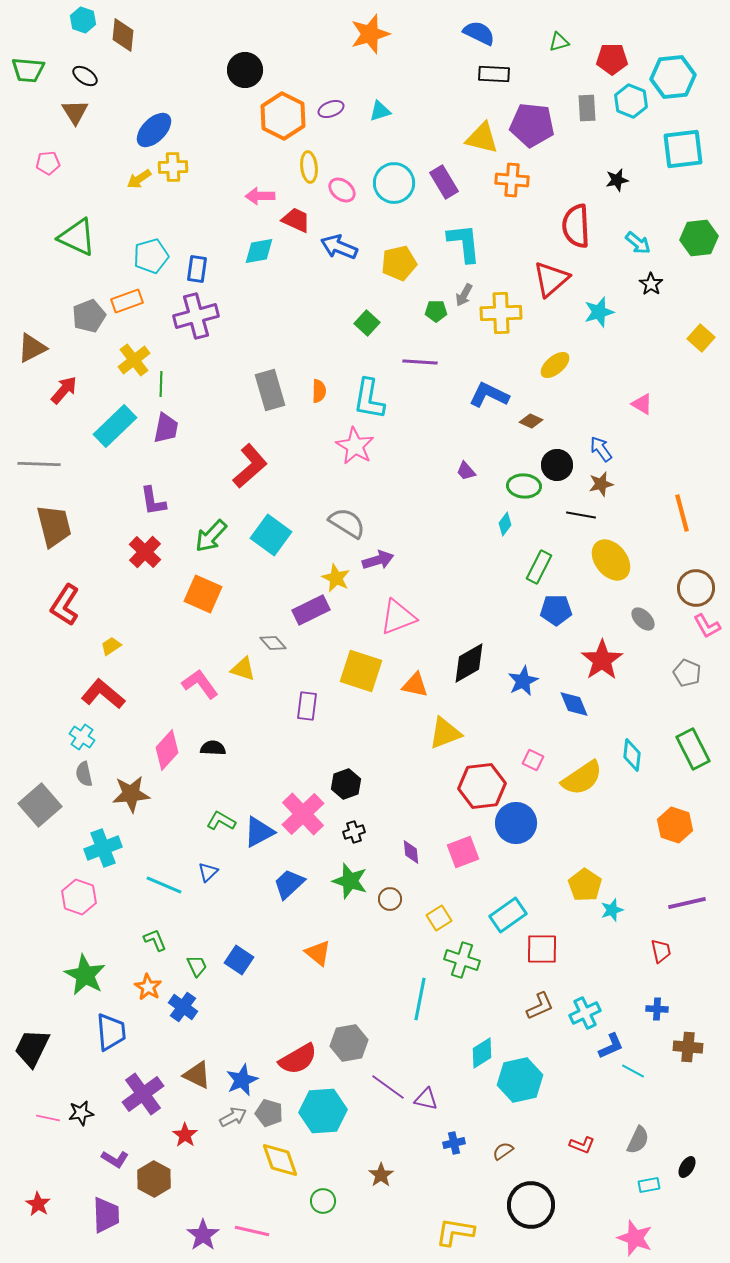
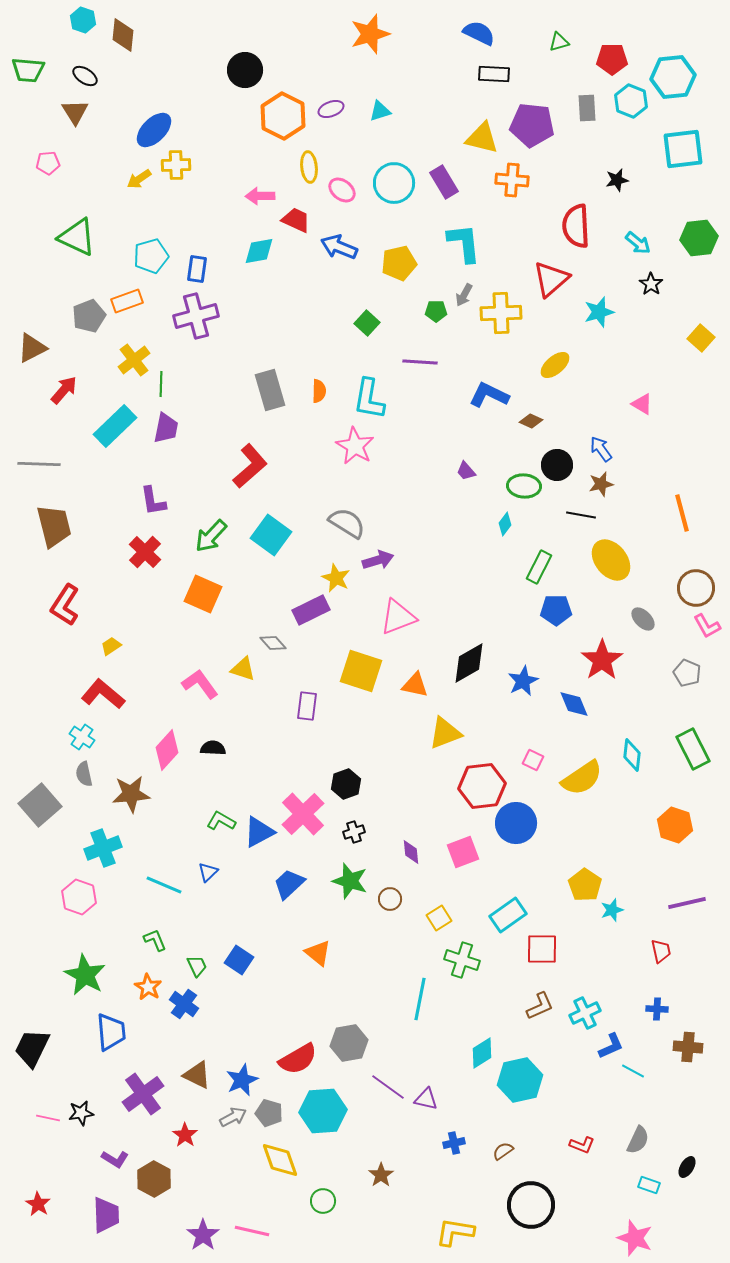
yellow cross at (173, 167): moved 3 px right, 2 px up
blue cross at (183, 1007): moved 1 px right, 3 px up
cyan rectangle at (649, 1185): rotated 30 degrees clockwise
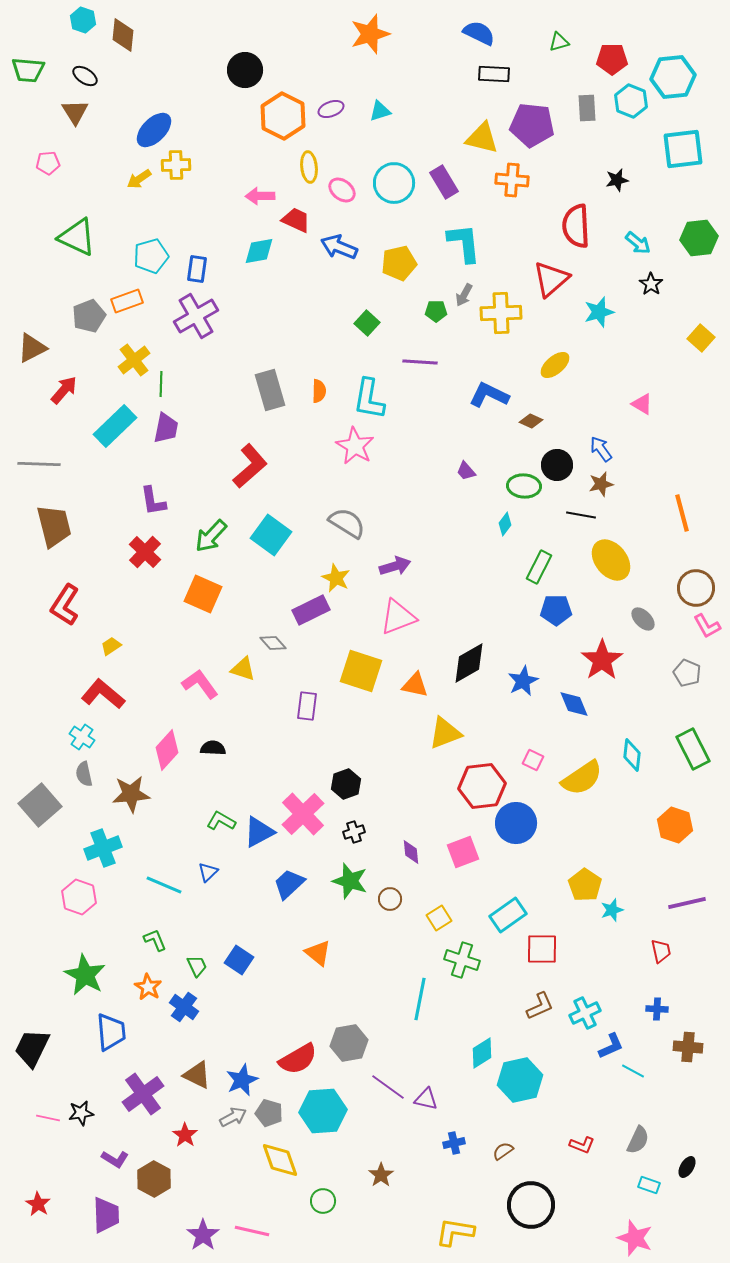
purple cross at (196, 316): rotated 15 degrees counterclockwise
purple arrow at (378, 560): moved 17 px right, 6 px down
blue cross at (184, 1004): moved 3 px down
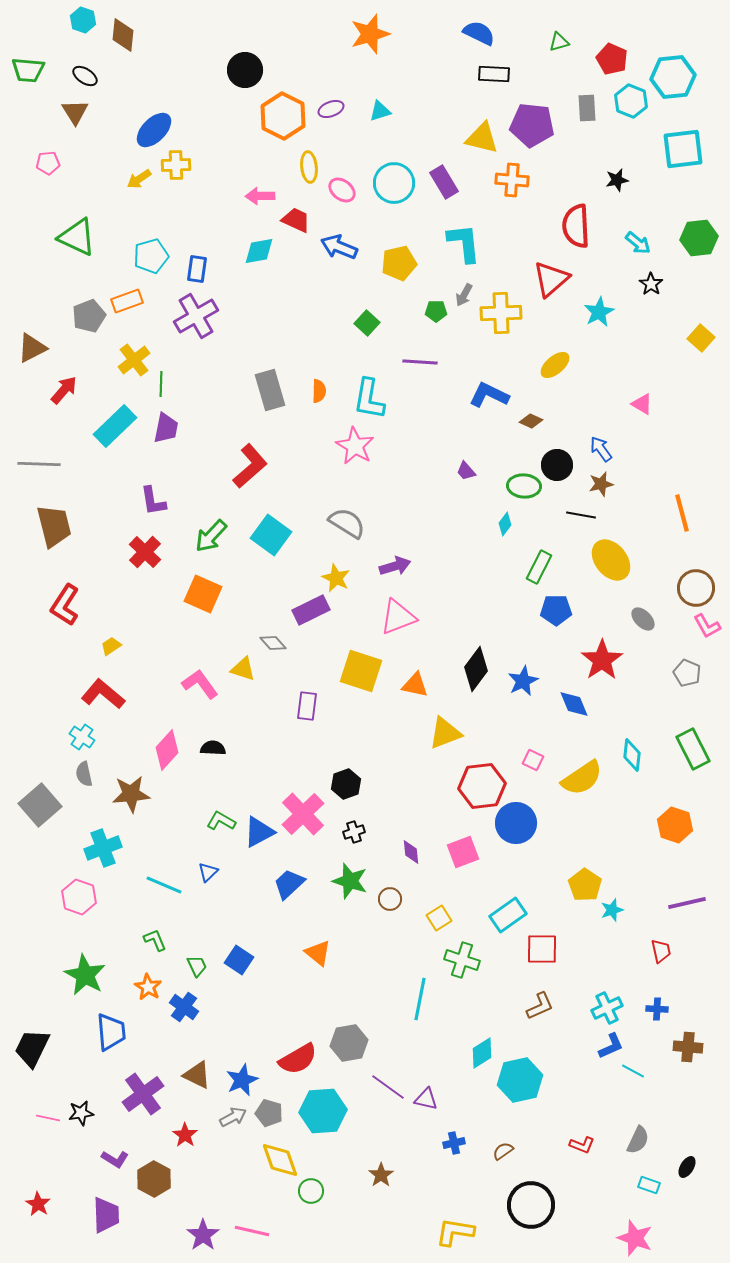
red pentagon at (612, 59): rotated 24 degrees clockwise
cyan star at (599, 312): rotated 12 degrees counterclockwise
black diamond at (469, 663): moved 7 px right, 6 px down; rotated 24 degrees counterclockwise
cyan cross at (585, 1013): moved 22 px right, 5 px up
green circle at (323, 1201): moved 12 px left, 10 px up
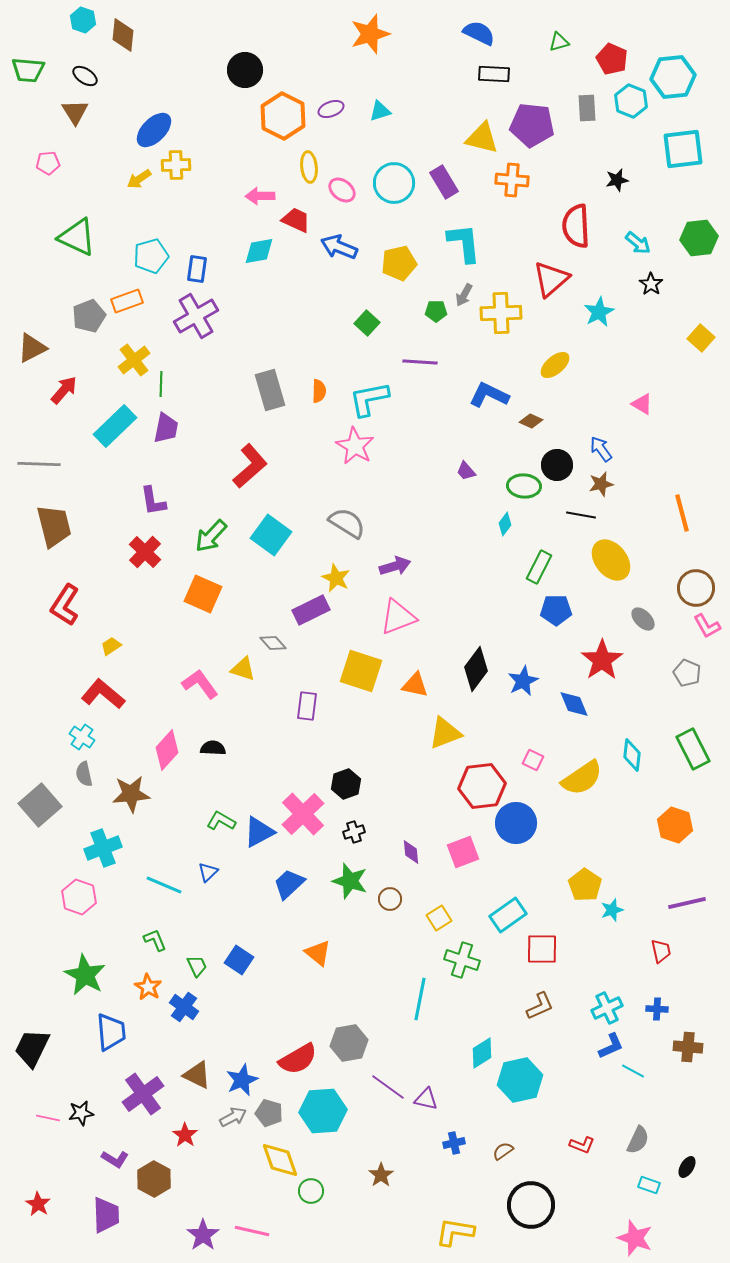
cyan L-shape at (369, 399): rotated 69 degrees clockwise
